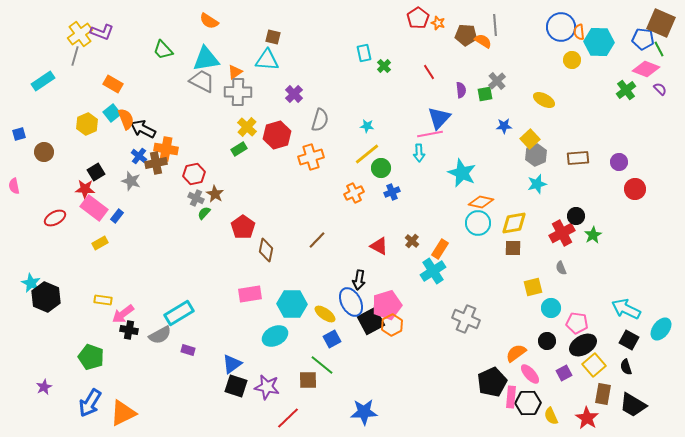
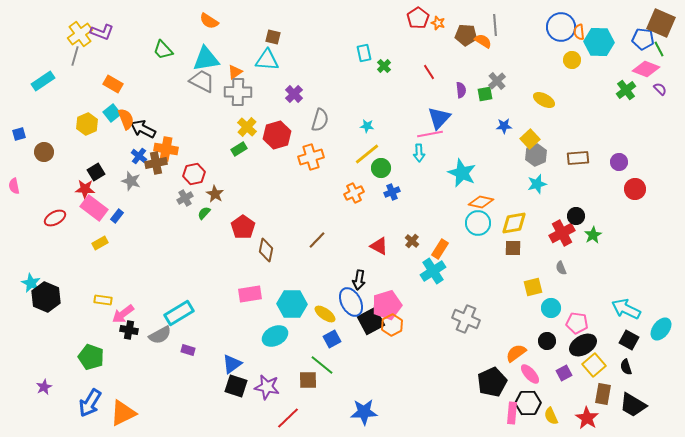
gray cross at (196, 198): moved 11 px left; rotated 35 degrees clockwise
pink rectangle at (511, 397): moved 1 px right, 16 px down
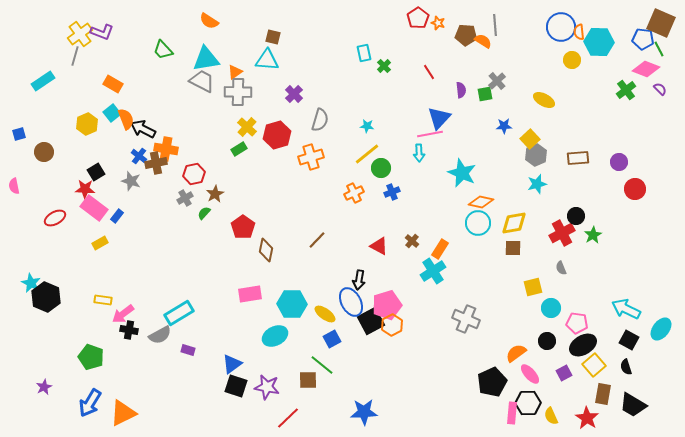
brown star at (215, 194): rotated 12 degrees clockwise
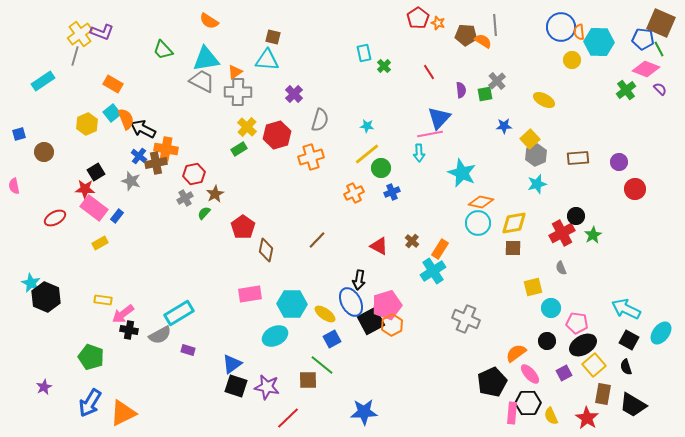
cyan ellipse at (661, 329): moved 4 px down
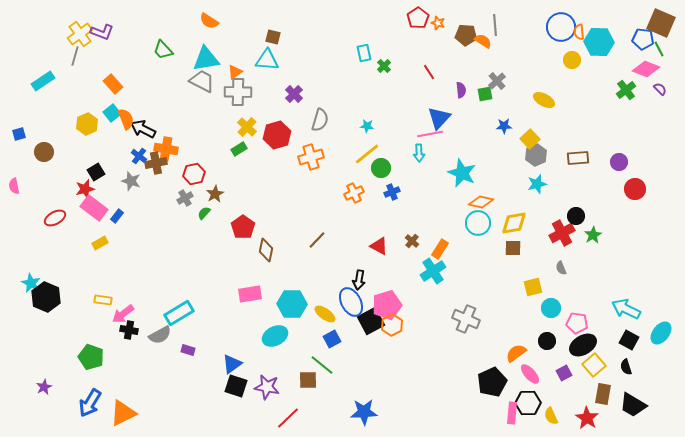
orange rectangle at (113, 84): rotated 18 degrees clockwise
red star at (85, 189): rotated 18 degrees counterclockwise
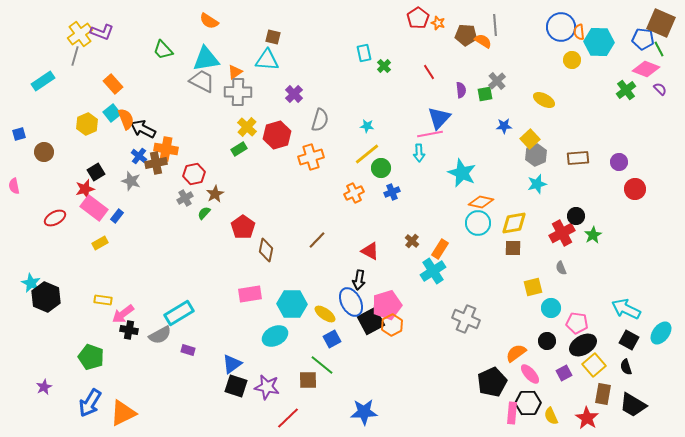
red triangle at (379, 246): moved 9 px left, 5 px down
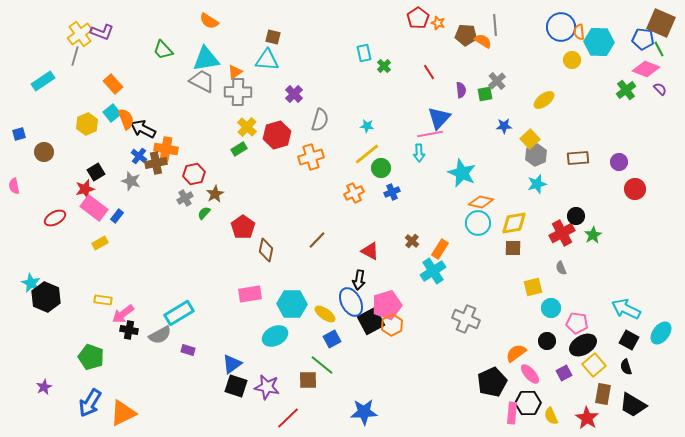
yellow ellipse at (544, 100): rotated 65 degrees counterclockwise
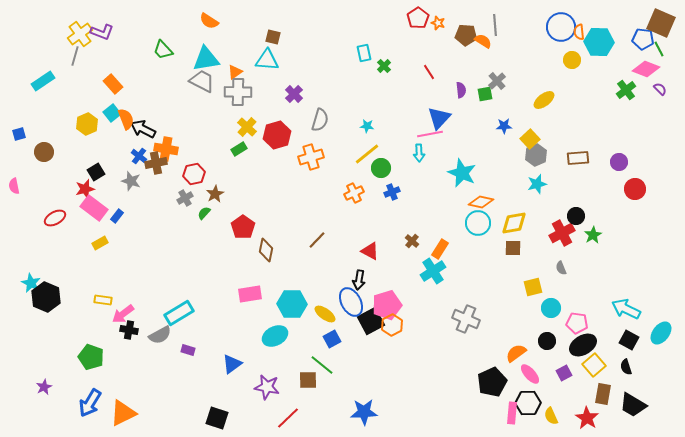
black square at (236, 386): moved 19 px left, 32 px down
